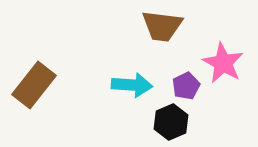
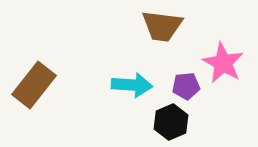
purple pentagon: rotated 20 degrees clockwise
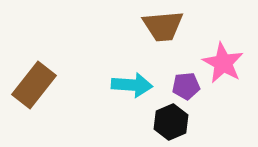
brown trapezoid: moved 1 px right; rotated 12 degrees counterclockwise
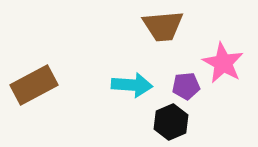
brown rectangle: rotated 24 degrees clockwise
